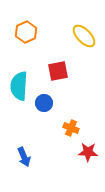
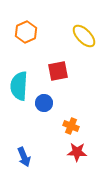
orange cross: moved 2 px up
red star: moved 11 px left
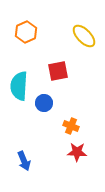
blue arrow: moved 4 px down
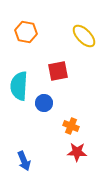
orange hexagon: rotated 25 degrees counterclockwise
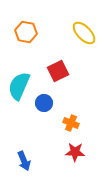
yellow ellipse: moved 3 px up
red square: rotated 15 degrees counterclockwise
cyan semicircle: rotated 20 degrees clockwise
orange cross: moved 3 px up
red star: moved 2 px left
